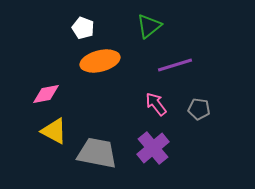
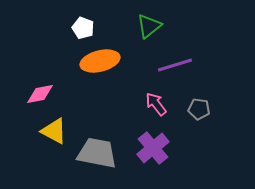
pink diamond: moved 6 px left
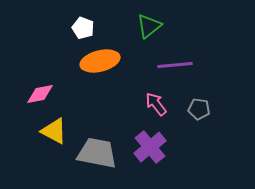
purple line: rotated 12 degrees clockwise
purple cross: moved 3 px left, 1 px up
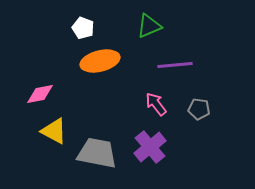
green triangle: rotated 16 degrees clockwise
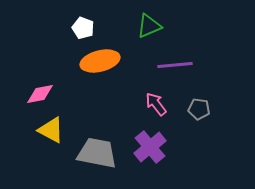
yellow triangle: moved 3 px left, 1 px up
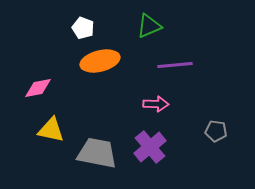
pink diamond: moved 2 px left, 6 px up
pink arrow: rotated 130 degrees clockwise
gray pentagon: moved 17 px right, 22 px down
yellow triangle: rotated 16 degrees counterclockwise
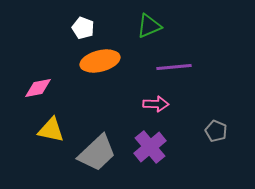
purple line: moved 1 px left, 2 px down
gray pentagon: rotated 15 degrees clockwise
gray trapezoid: rotated 126 degrees clockwise
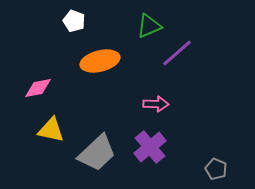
white pentagon: moved 9 px left, 7 px up
purple line: moved 3 px right, 14 px up; rotated 36 degrees counterclockwise
gray pentagon: moved 38 px down
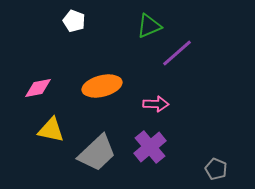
orange ellipse: moved 2 px right, 25 px down
